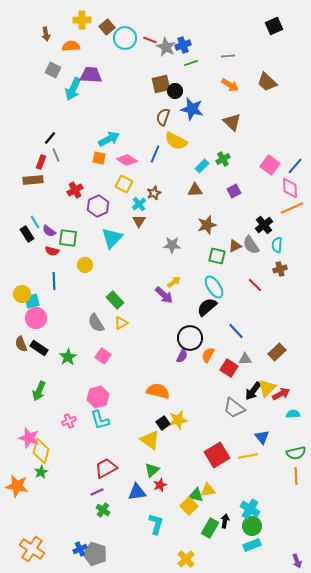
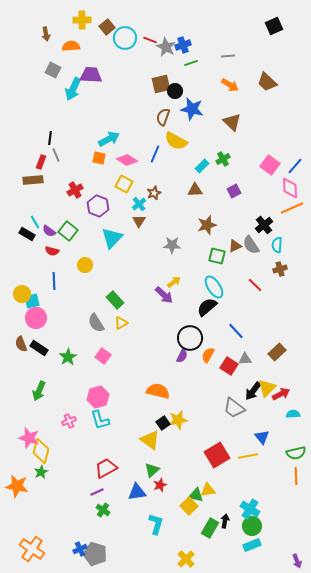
black line at (50, 138): rotated 32 degrees counterclockwise
purple hexagon at (98, 206): rotated 15 degrees counterclockwise
black rectangle at (27, 234): rotated 28 degrees counterclockwise
green square at (68, 238): moved 7 px up; rotated 30 degrees clockwise
red square at (229, 368): moved 2 px up
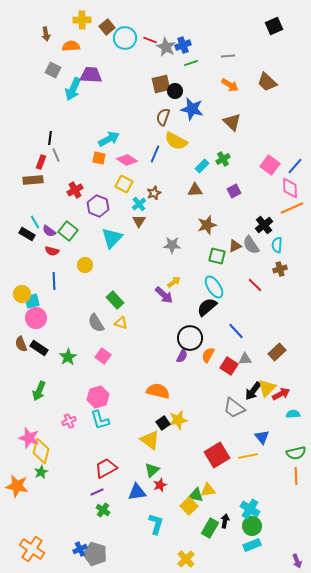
yellow triangle at (121, 323): rotated 48 degrees clockwise
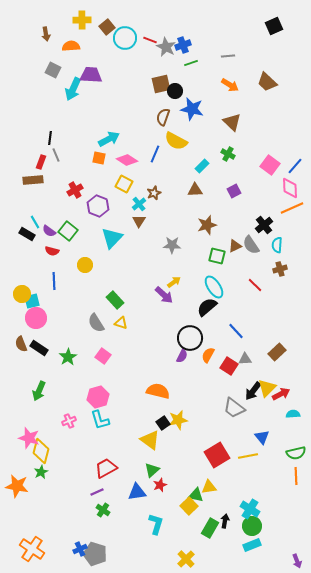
green cross at (223, 159): moved 5 px right, 5 px up; rotated 32 degrees counterclockwise
yellow triangle at (208, 490): moved 1 px right, 3 px up
